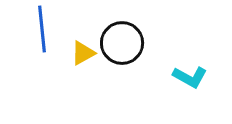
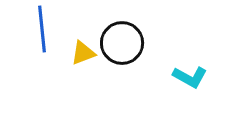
yellow triangle: rotated 8 degrees clockwise
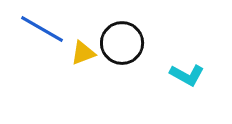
blue line: rotated 54 degrees counterclockwise
cyan L-shape: moved 3 px left, 2 px up
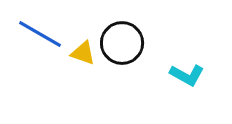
blue line: moved 2 px left, 5 px down
yellow triangle: rotated 40 degrees clockwise
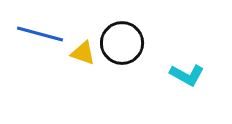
blue line: rotated 15 degrees counterclockwise
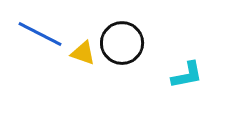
blue line: rotated 12 degrees clockwise
cyan L-shape: rotated 40 degrees counterclockwise
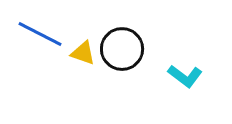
black circle: moved 6 px down
cyan L-shape: moved 2 px left, 1 px down; rotated 48 degrees clockwise
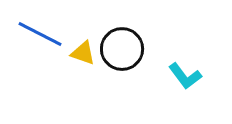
cyan L-shape: rotated 16 degrees clockwise
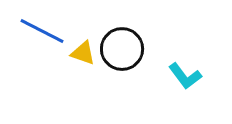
blue line: moved 2 px right, 3 px up
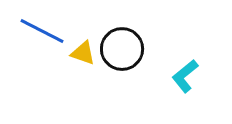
cyan L-shape: rotated 88 degrees clockwise
